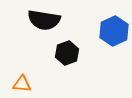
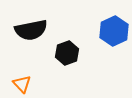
black semicircle: moved 13 px left, 10 px down; rotated 20 degrees counterclockwise
orange triangle: rotated 42 degrees clockwise
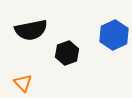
blue hexagon: moved 4 px down
orange triangle: moved 1 px right, 1 px up
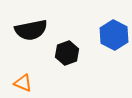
blue hexagon: rotated 8 degrees counterclockwise
orange triangle: rotated 24 degrees counterclockwise
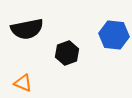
black semicircle: moved 4 px left, 1 px up
blue hexagon: rotated 20 degrees counterclockwise
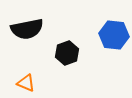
orange triangle: moved 3 px right
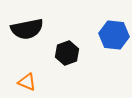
orange triangle: moved 1 px right, 1 px up
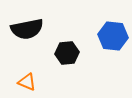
blue hexagon: moved 1 px left, 1 px down
black hexagon: rotated 15 degrees clockwise
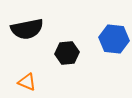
blue hexagon: moved 1 px right, 3 px down
